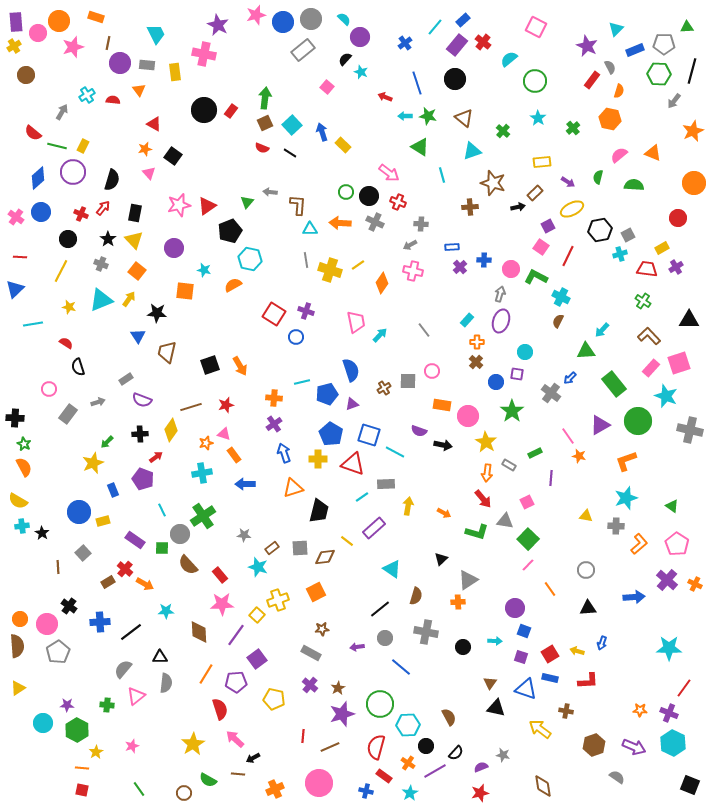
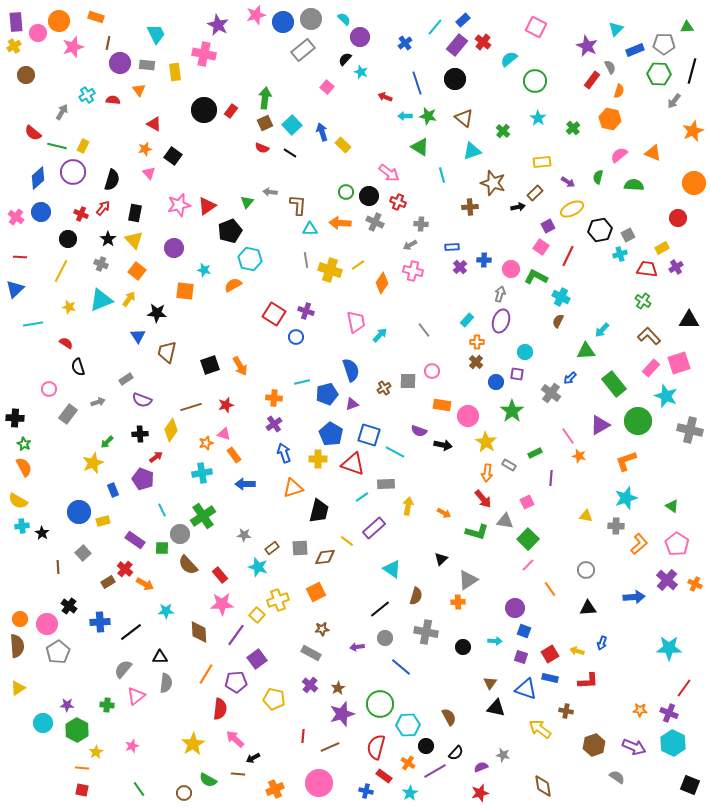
red semicircle at (220, 709): rotated 25 degrees clockwise
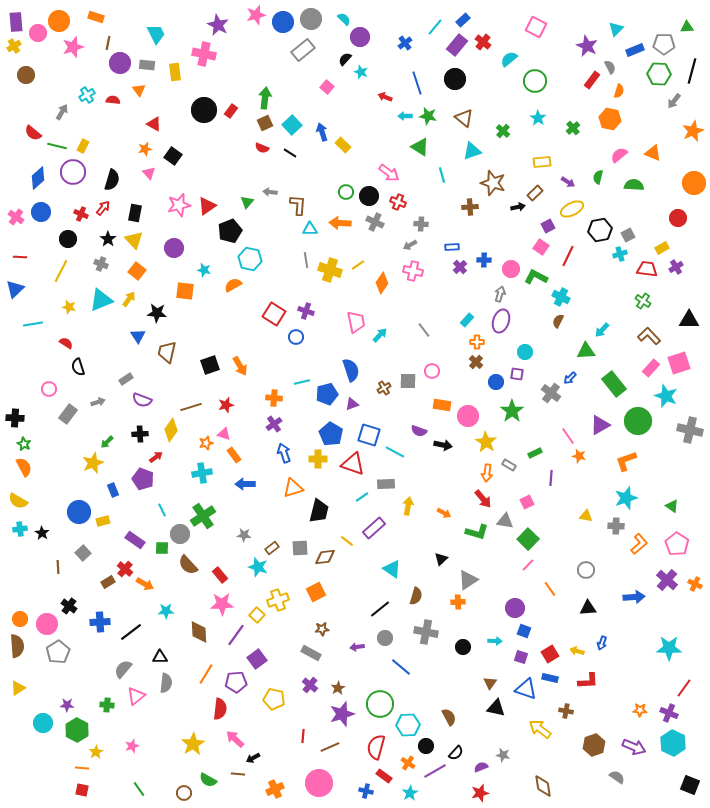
cyan cross at (22, 526): moved 2 px left, 3 px down
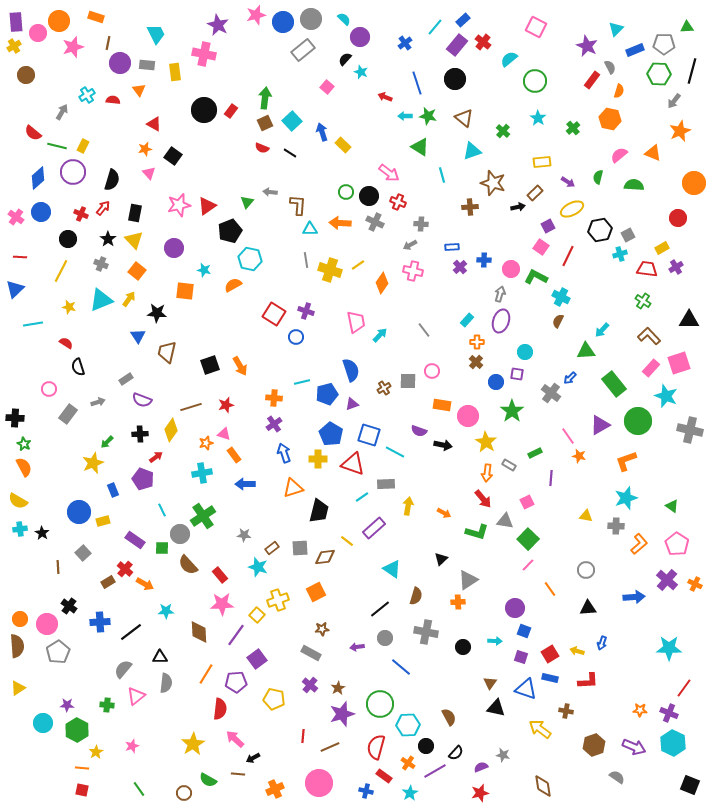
cyan square at (292, 125): moved 4 px up
orange star at (693, 131): moved 13 px left
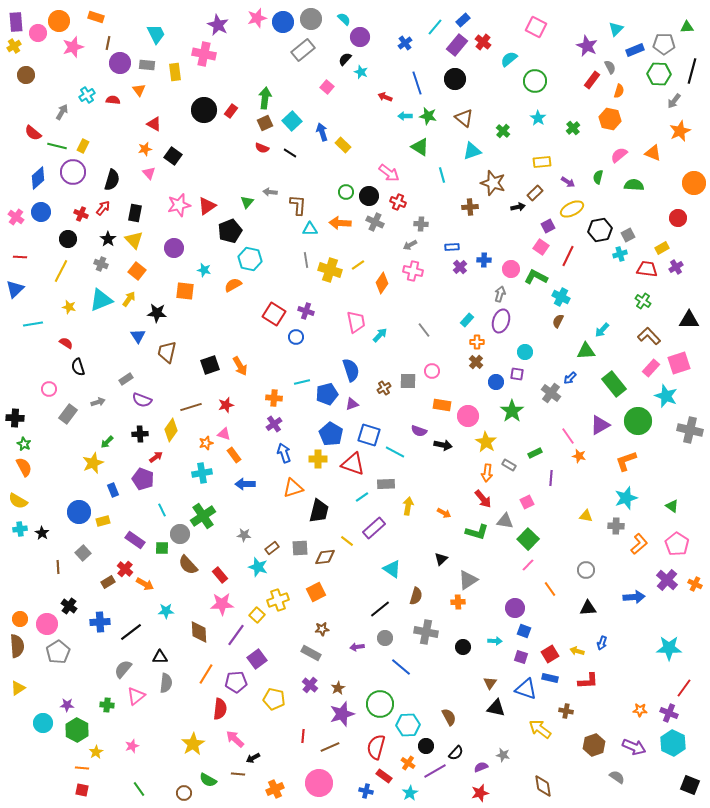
pink star at (256, 15): moved 1 px right, 3 px down
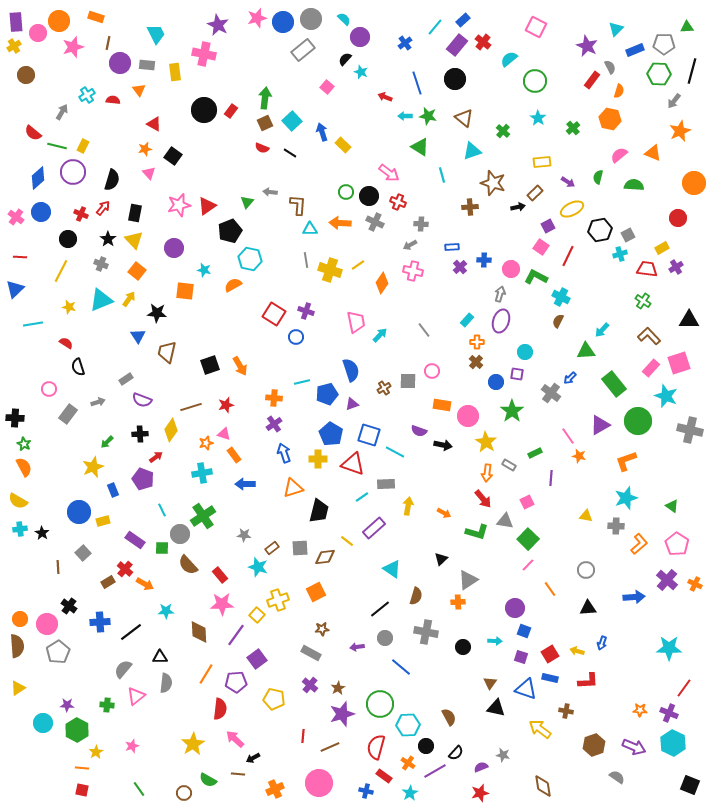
yellow star at (93, 463): moved 4 px down
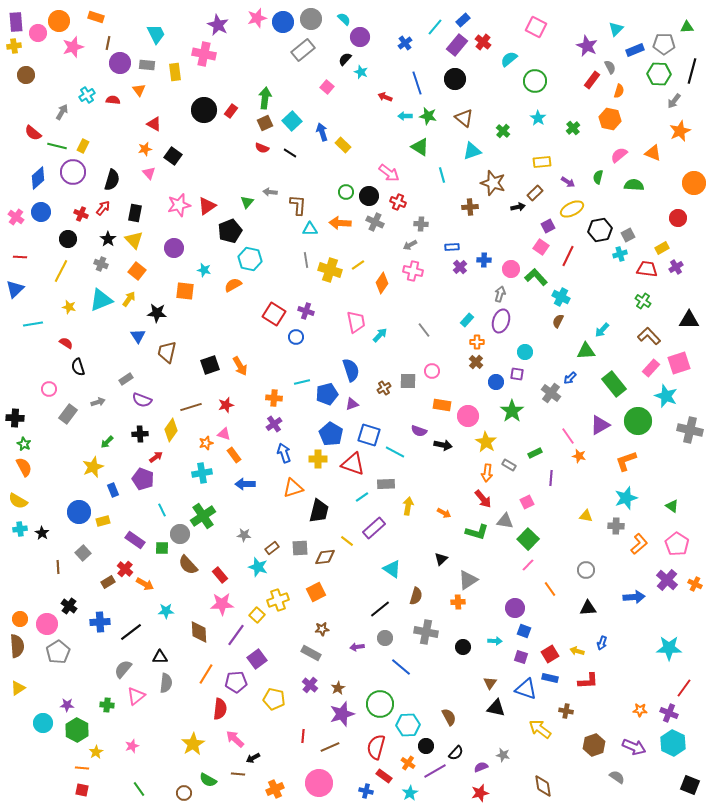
yellow cross at (14, 46): rotated 24 degrees clockwise
green L-shape at (536, 277): rotated 20 degrees clockwise
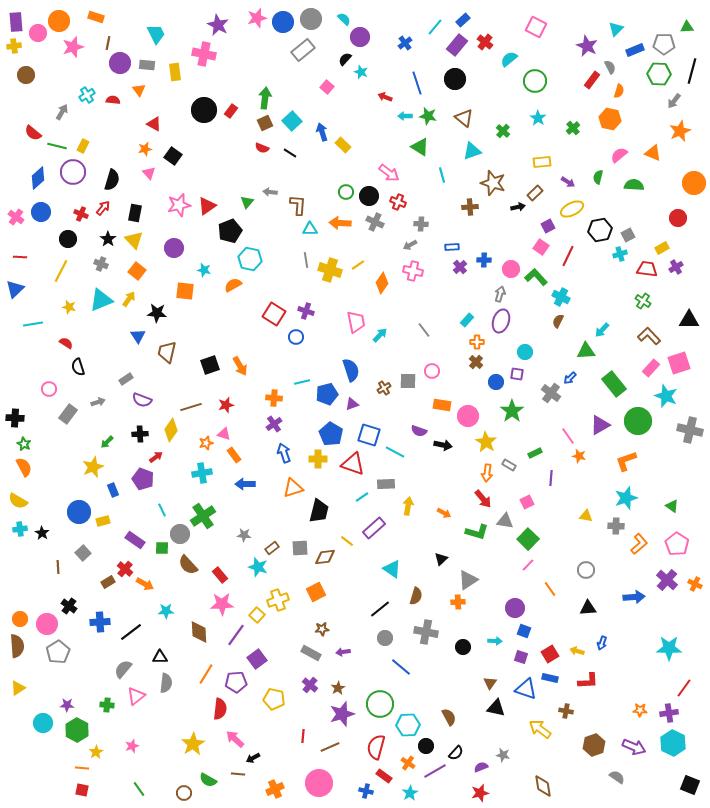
red cross at (483, 42): moved 2 px right
purple arrow at (357, 647): moved 14 px left, 5 px down
purple cross at (669, 713): rotated 30 degrees counterclockwise
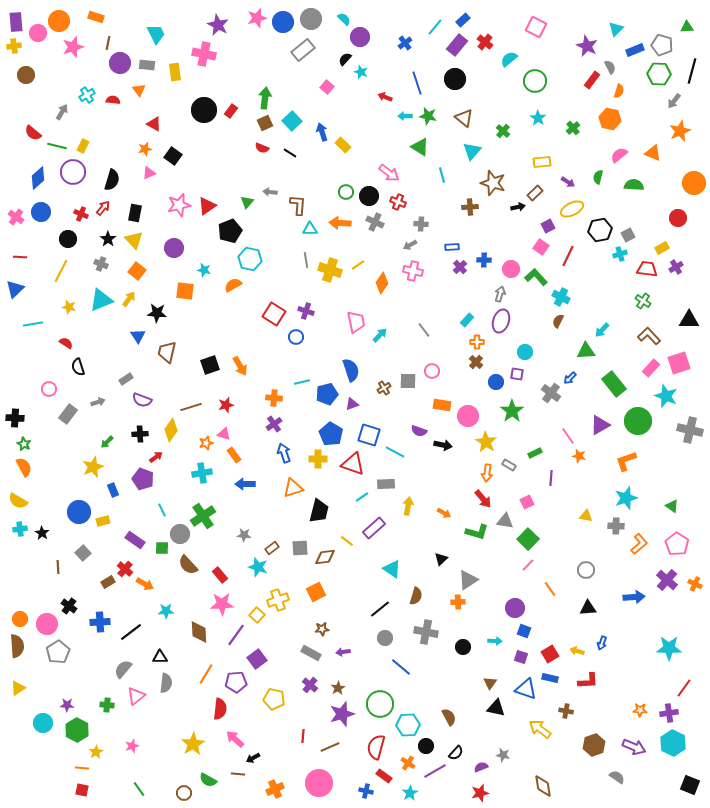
gray pentagon at (664, 44): moved 2 px left, 1 px down; rotated 15 degrees clockwise
cyan triangle at (472, 151): rotated 30 degrees counterclockwise
pink triangle at (149, 173): rotated 48 degrees clockwise
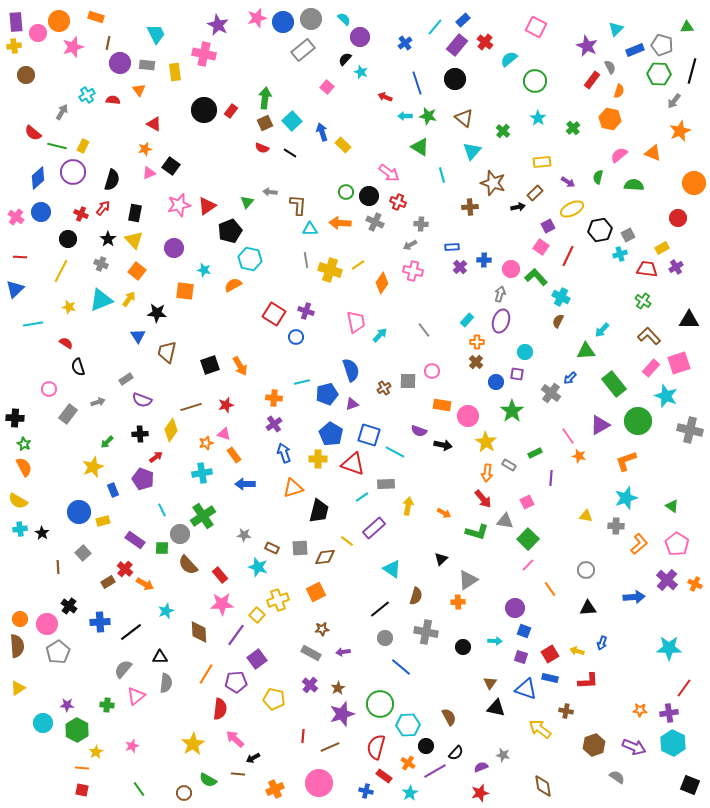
black square at (173, 156): moved 2 px left, 10 px down
brown rectangle at (272, 548): rotated 64 degrees clockwise
cyan star at (166, 611): rotated 21 degrees counterclockwise
